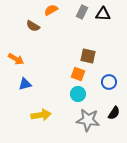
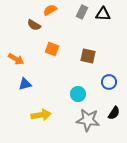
orange semicircle: moved 1 px left
brown semicircle: moved 1 px right, 1 px up
orange square: moved 26 px left, 25 px up
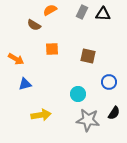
orange square: rotated 24 degrees counterclockwise
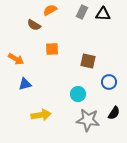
brown square: moved 5 px down
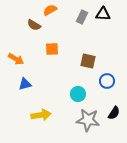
gray rectangle: moved 5 px down
blue circle: moved 2 px left, 1 px up
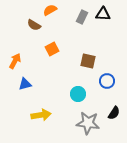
orange square: rotated 24 degrees counterclockwise
orange arrow: moved 1 px left, 2 px down; rotated 91 degrees counterclockwise
gray star: moved 3 px down
